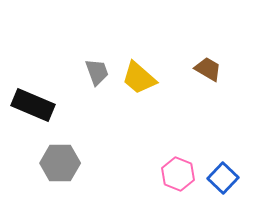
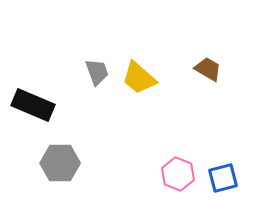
blue square: rotated 32 degrees clockwise
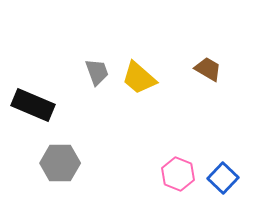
blue square: rotated 32 degrees counterclockwise
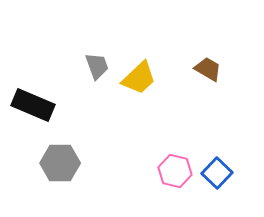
gray trapezoid: moved 6 px up
yellow trapezoid: rotated 84 degrees counterclockwise
pink hexagon: moved 3 px left, 3 px up; rotated 8 degrees counterclockwise
blue square: moved 6 px left, 5 px up
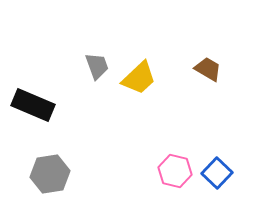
gray hexagon: moved 10 px left, 11 px down; rotated 9 degrees counterclockwise
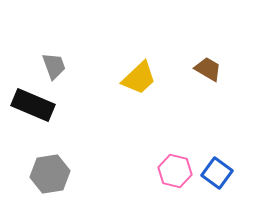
gray trapezoid: moved 43 px left
blue square: rotated 8 degrees counterclockwise
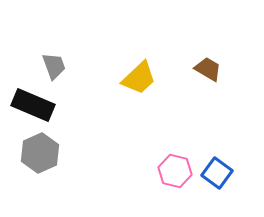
gray hexagon: moved 10 px left, 21 px up; rotated 15 degrees counterclockwise
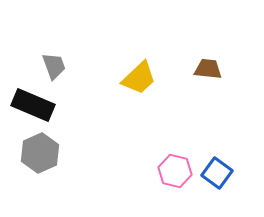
brown trapezoid: rotated 24 degrees counterclockwise
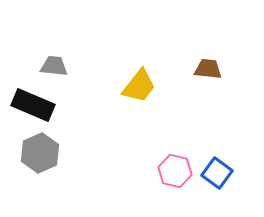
gray trapezoid: rotated 64 degrees counterclockwise
yellow trapezoid: moved 8 px down; rotated 9 degrees counterclockwise
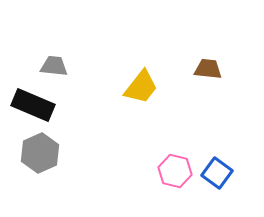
yellow trapezoid: moved 2 px right, 1 px down
